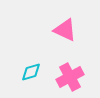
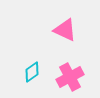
cyan diamond: moved 1 px right; rotated 20 degrees counterclockwise
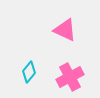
cyan diamond: moved 3 px left; rotated 15 degrees counterclockwise
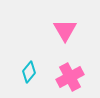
pink triangle: rotated 35 degrees clockwise
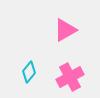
pink triangle: rotated 30 degrees clockwise
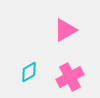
cyan diamond: rotated 20 degrees clockwise
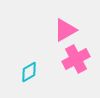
pink cross: moved 6 px right, 18 px up
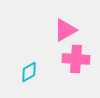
pink cross: rotated 32 degrees clockwise
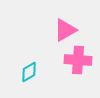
pink cross: moved 2 px right, 1 px down
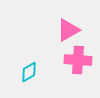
pink triangle: moved 3 px right
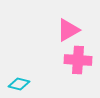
cyan diamond: moved 10 px left, 12 px down; rotated 45 degrees clockwise
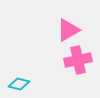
pink cross: rotated 16 degrees counterclockwise
